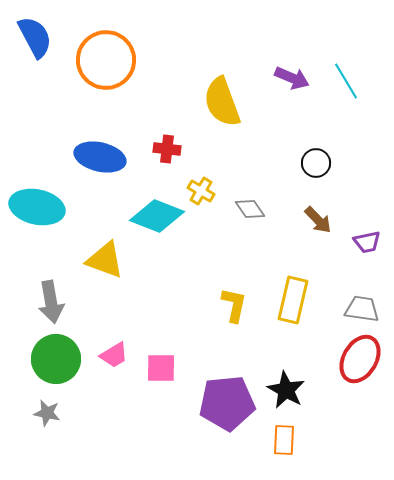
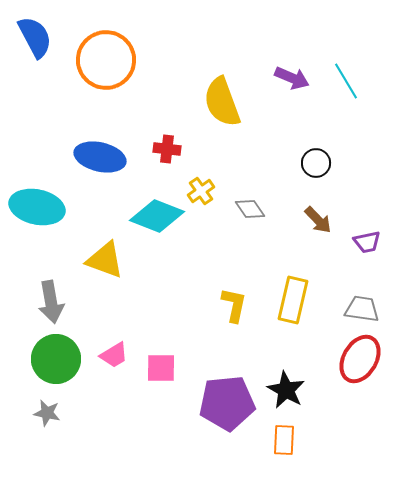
yellow cross: rotated 24 degrees clockwise
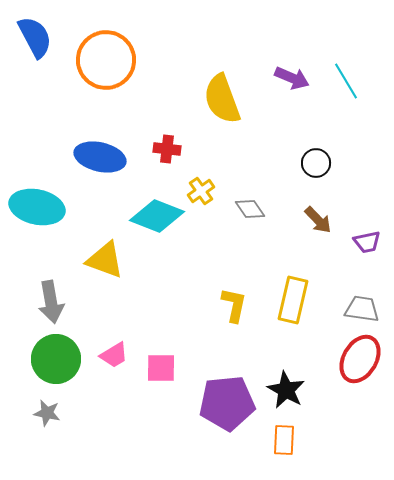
yellow semicircle: moved 3 px up
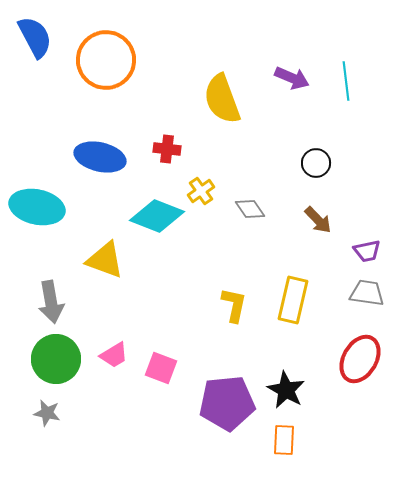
cyan line: rotated 24 degrees clockwise
purple trapezoid: moved 9 px down
gray trapezoid: moved 5 px right, 16 px up
pink square: rotated 20 degrees clockwise
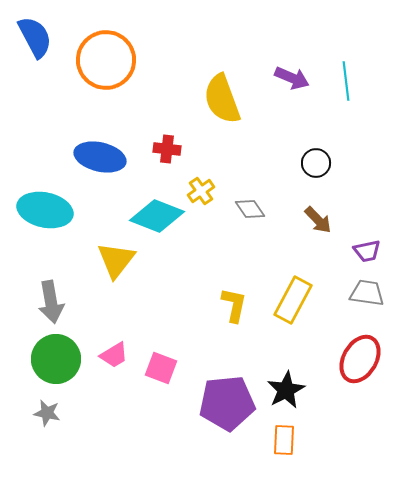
cyan ellipse: moved 8 px right, 3 px down
yellow triangle: moved 11 px right; rotated 48 degrees clockwise
yellow rectangle: rotated 15 degrees clockwise
black star: rotated 15 degrees clockwise
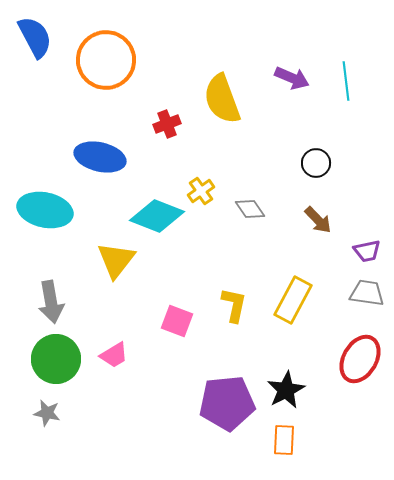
red cross: moved 25 px up; rotated 28 degrees counterclockwise
pink square: moved 16 px right, 47 px up
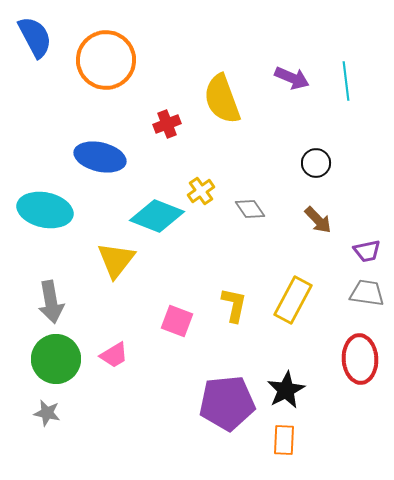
red ellipse: rotated 33 degrees counterclockwise
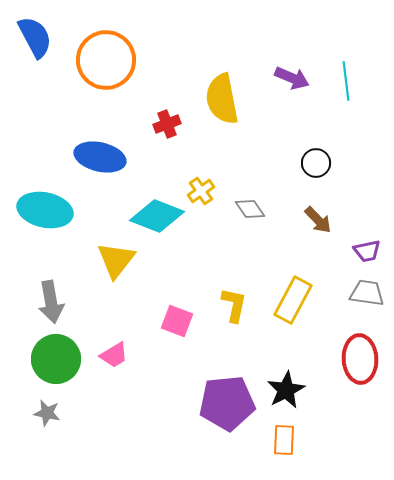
yellow semicircle: rotated 9 degrees clockwise
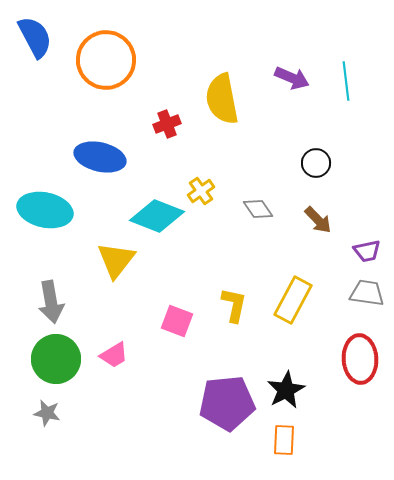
gray diamond: moved 8 px right
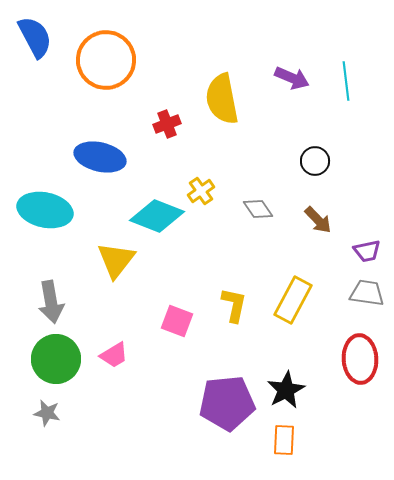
black circle: moved 1 px left, 2 px up
